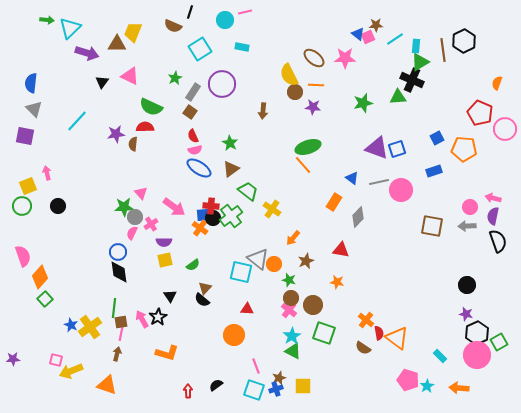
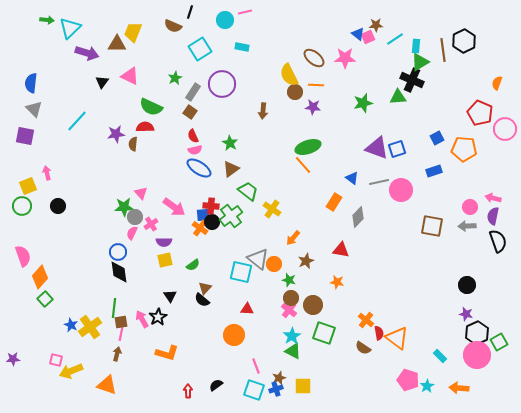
black circle at (213, 218): moved 1 px left, 4 px down
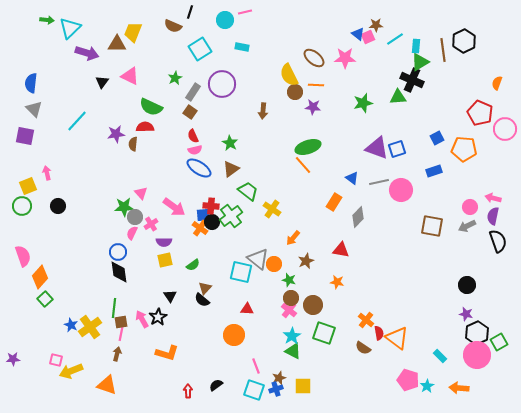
gray arrow at (467, 226): rotated 24 degrees counterclockwise
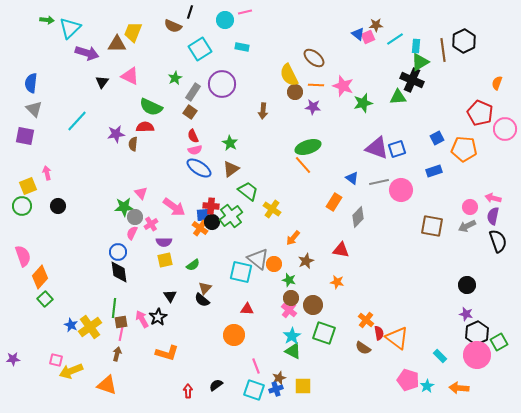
pink star at (345, 58): moved 2 px left, 28 px down; rotated 20 degrees clockwise
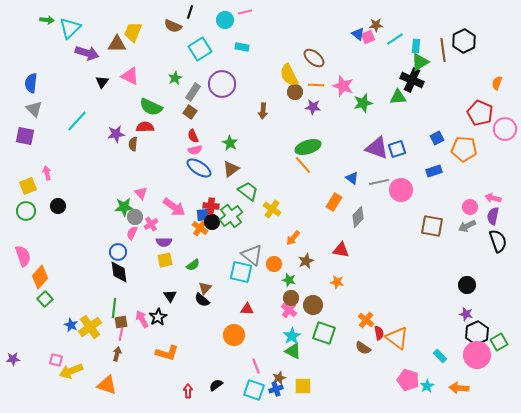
green circle at (22, 206): moved 4 px right, 5 px down
gray triangle at (258, 259): moved 6 px left, 4 px up
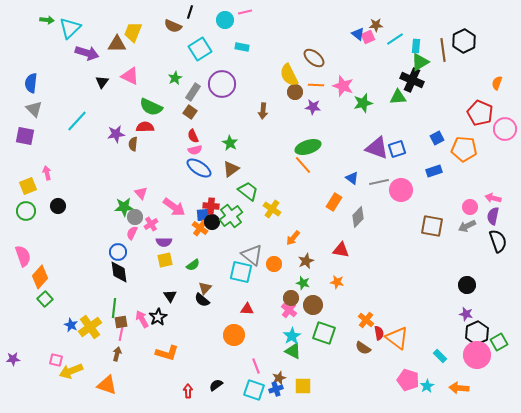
green star at (289, 280): moved 14 px right, 3 px down
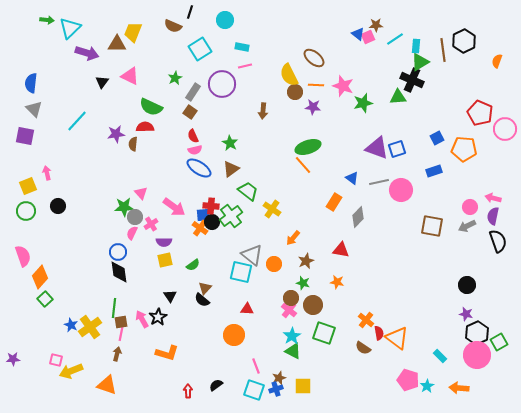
pink line at (245, 12): moved 54 px down
orange semicircle at (497, 83): moved 22 px up
